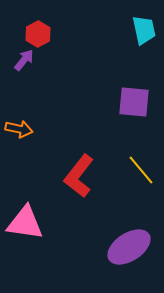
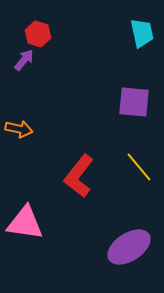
cyan trapezoid: moved 2 px left, 3 px down
red hexagon: rotated 15 degrees counterclockwise
yellow line: moved 2 px left, 3 px up
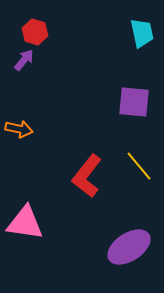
red hexagon: moved 3 px left, 2 px up
yellow line: moved 1 px up
red L-shape: moved 8 px right
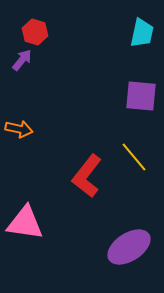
cyan trapezoid: rotated 24 degrees clockwise
purple arrow: moved 2 px left
purple square: moved 7 px right, 6 px up
yellow line: moved 5 px left, 9 px up
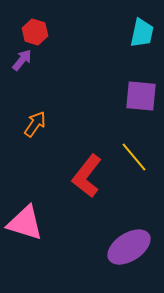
orange arrow: moved 16 px right, 5 px up; rotated 68 degrees counterclockwise
pink triangle: rotated 9 degrees clockwise
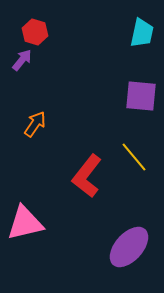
pink triangle: rotated 30 degrees counterclockwise
purple ellipse: rotated 15 degrees counterclockwise
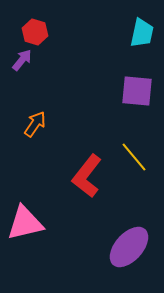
purple square: moved 4 px left, 5 px up
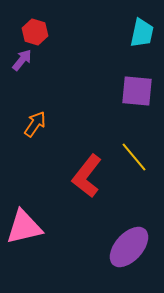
pink triangle: moved 1 px left, 4 px down
